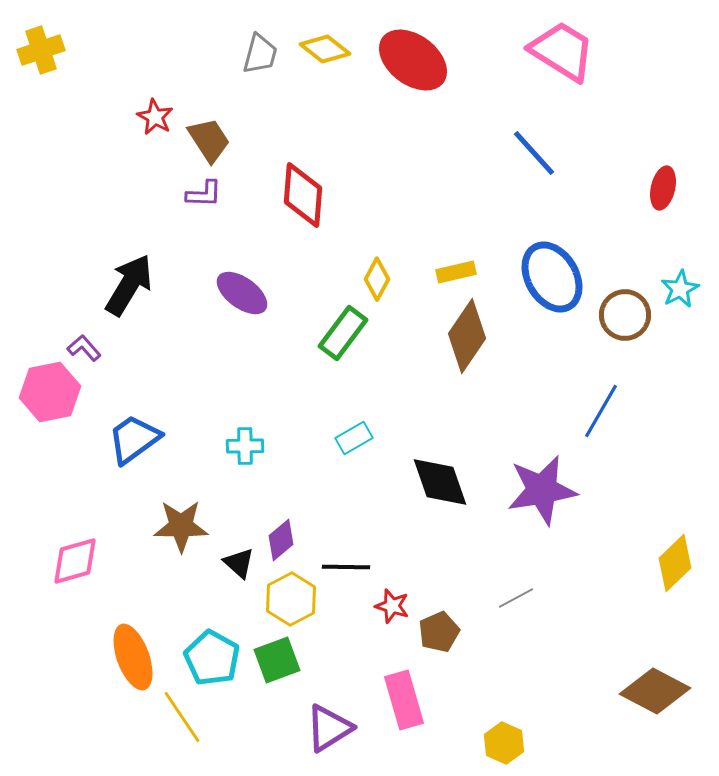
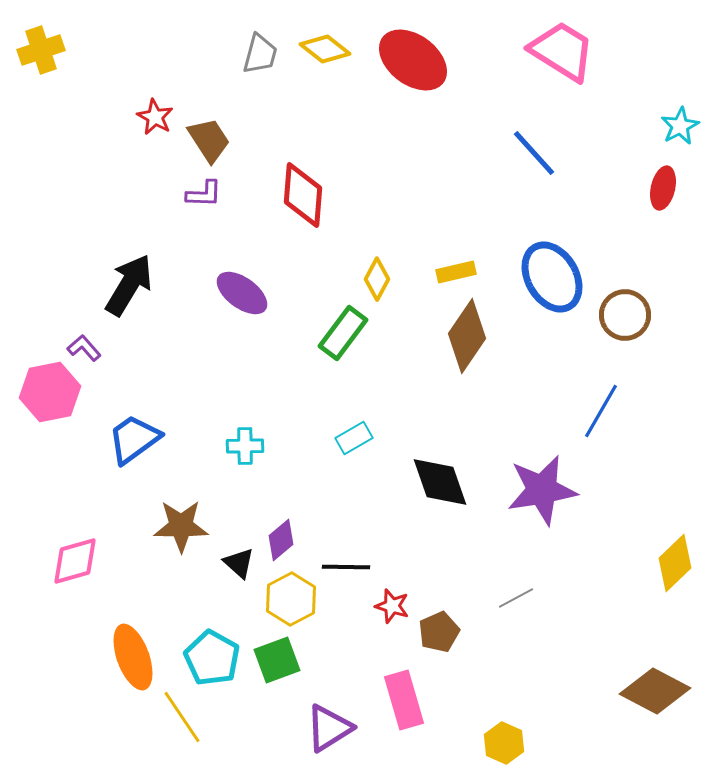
cyan star at (680, 289): moved 163 px up
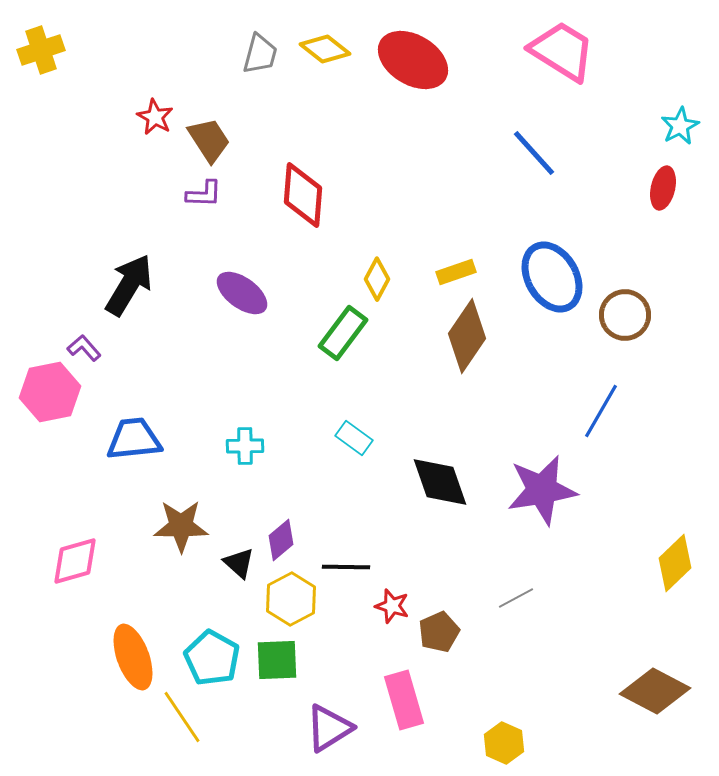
red ellipse at (413, 60): rotated 6 degrees counterclockwise
yellow rectangle at (456, 272): rotated 6 degrees counterclockwise
cyan rectangle at (354, 438): rotated 66 degrees clockwise
blue trapezoid at (134, 439): rotated 30 degrees clockwise
green square at (277, 660): rotated 18 degrees clockwise
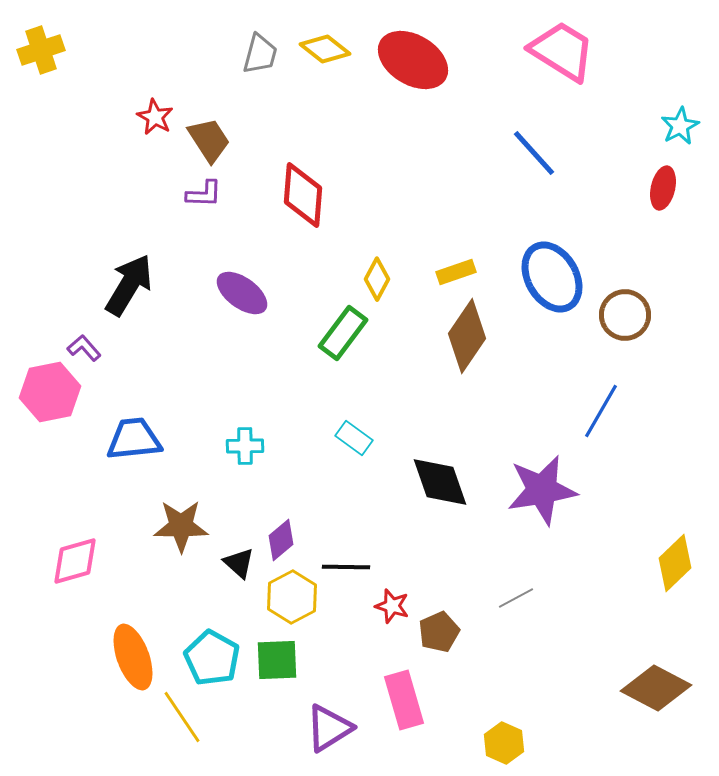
yellow hexagon at (291, 599): moved 1 px right, 2 px up
brown diamond at (655, 691): moved 1 px right, 3 px up
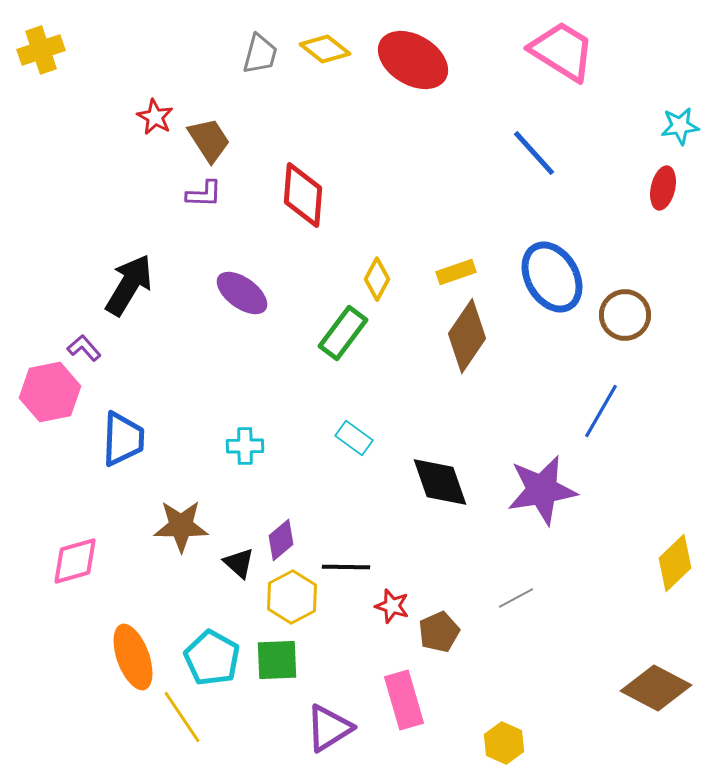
cyan star at (680, 126): rotated 21 degrees clockwise
blue trapezoid at (134, 439): moved 11 px left; rotated 98 degrees clockwise
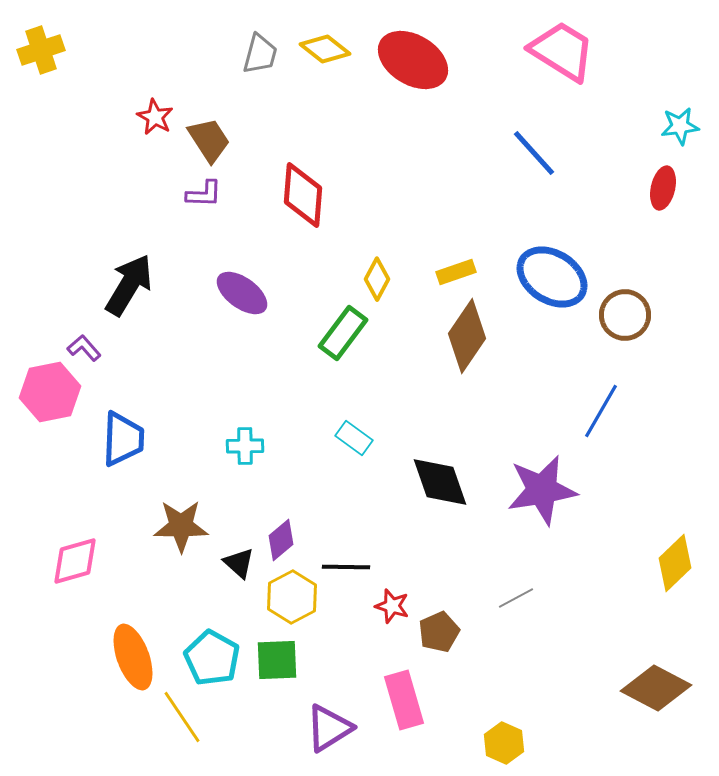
blue ellipse at (552, 277): rotated 28 degrees counterclockwise
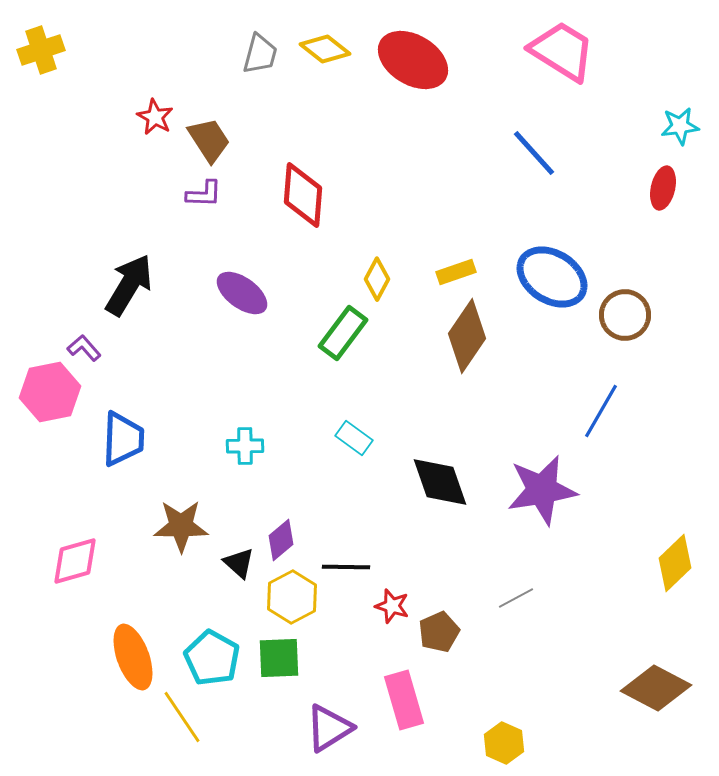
green square at (277, 660): moved 2 px right, 2 px up
